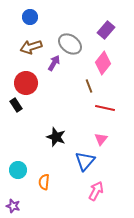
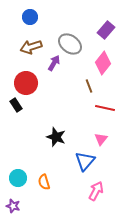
cyan circle: moved 8 px down
orange semicircle: rotated 21 degrees counterclockwise
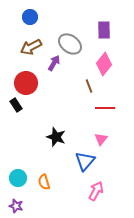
purple rectangle: moved 2 px left; rotated 42 degrees counterclockwise
brown arrow: rotated 10 degrees counterclockwise
pink diamond: moved 1 px right, 1 px down
red line: rotated 12 degrees counterclockwise
purple star: moved 3 px right
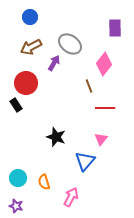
purple rectangle: moved 11 px right, 2 px up
pink arrow: moved 25 px left, 6 px down
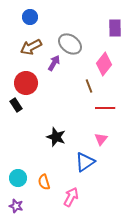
blue triangle: moved 1 px down; rotated 15 degrees clockwise
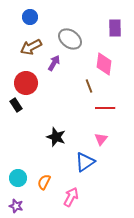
gray ellipse: moved 5 px up
pink diamond: rotated 30 degrees counterclockwise
orange semicircle: rotated 42 degrees clockwise
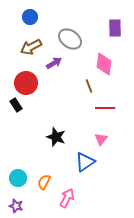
purple arrow: rotated 28 degrees clockwise
pink arrow: moved 4 px left, 1 px down
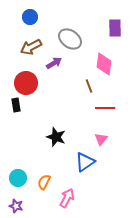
black rectangle: rotated 24 degrees clockwise
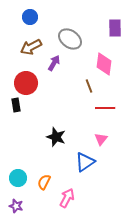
purple arrow: rotated 28 degrees counterclockwise
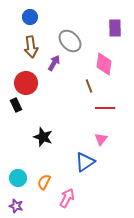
gray ellipse: moved 2 px down; rotated 10 degrees clockwise
brown arrow: rotated 70 degrees counterclockwise
black rectangle: rotated 16 degrees counterclockwise
black star: moved 13 px left
